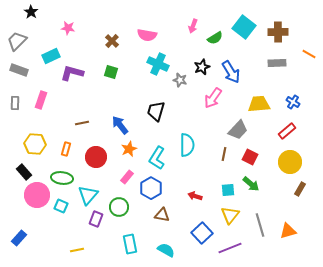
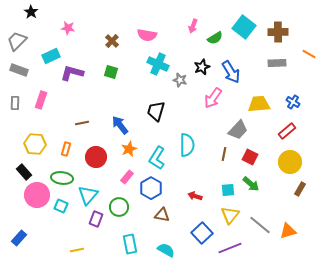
gray line at (260, 225): rotated 35 degrees counterclockwise
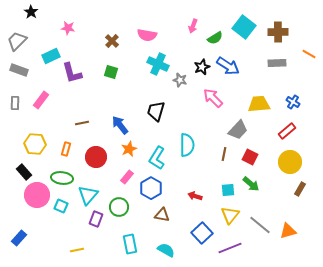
blue arrow at (231, 72): moved 3 px left, 6 px up; rotated 25 degrees counterclockwise
purple L-shape at (72, 73): rotated 120 degrees counterclockwise
pink arrow at (213, 98): rotated 100 degrees clockwise
pink rectangle at (41, 100): rotated 18 degrees clockwise
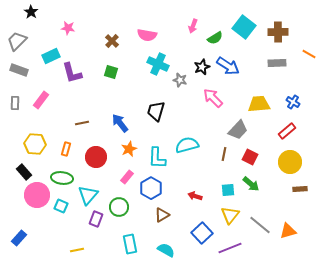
blue arrow at (120, 125): moved 2 px up
cyan semicircle at (187, 145): rotated 105 degrees counterclockwise
cyan L-shape at (157, 158): rotated 30 degrees counterclockwise
brown rectangle at (300, 189): rotated 56 degrees clockwise
brown triangle at (162, 215): rotated 42 degrees counterclockwise
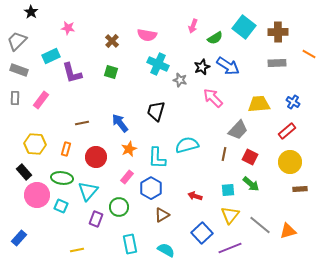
gray rectangle at (15, 103): moved 5 px up
cyan triangle at (88, 195): moved 4 px up
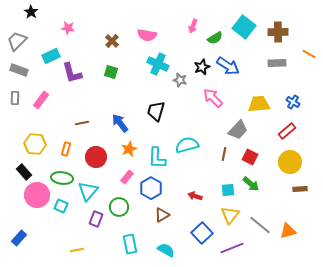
purple line at (230, 248): moved 2 px right
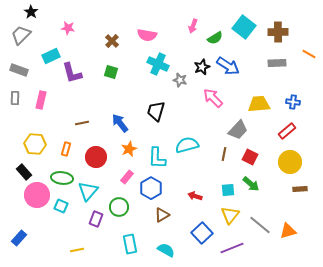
gray trapezoid at (17, 41): moved 4 px right, 6 px up
pink rectangle at (41, 100): rotated 24 degrees counterclockwise
blue cross at (293, 102): rotated 24 degrees counterclockwise
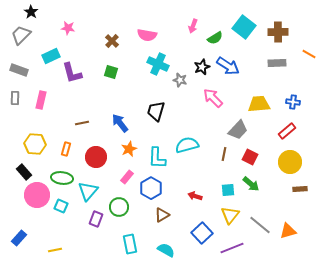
yellow line at (77, 250): moved 22 px left
